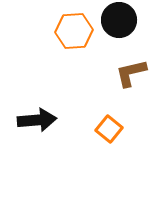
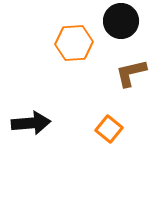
black circle: moved 2 px right, 1 px down
orange hexagon: moved 12 px down
black arrow: moved 6 px left, 3 px down
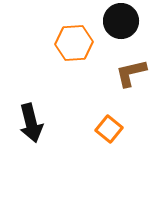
black arrow: rotated 81 degrees clockwise
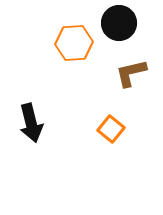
black circle: moved 2 px left, 2 px down
orange square: moved 2 px right
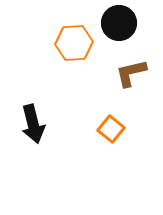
black arrow: moved 2 px right, 1 px down
